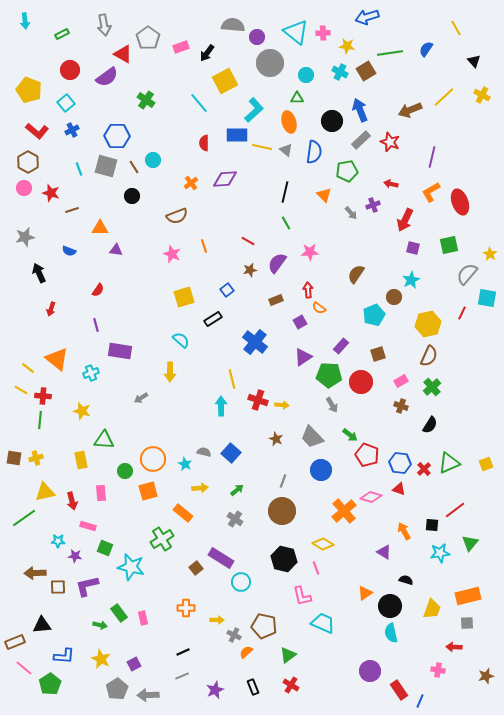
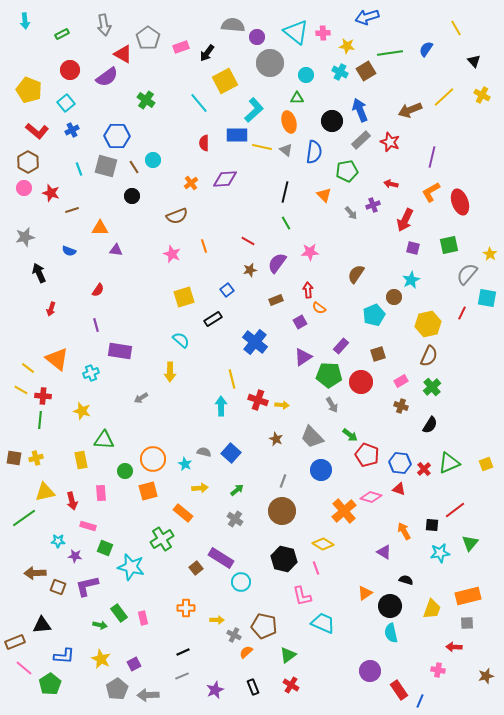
brown square at (58, 587): rotated 21 degrees clockwise
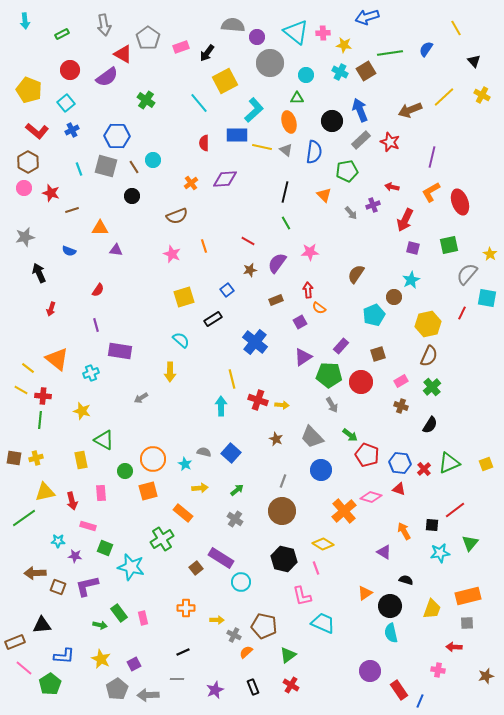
yellow star at (347, 46): moved 3 px left, 1 px up
red arrow at (391, 184): moved 1 px right, 3 px down
green triangle at (104, 440): rotated 25 degrees clockwise
gray line at (182, 676): moved 5 px left, 3 px down; rotated 24 degrees clockwise
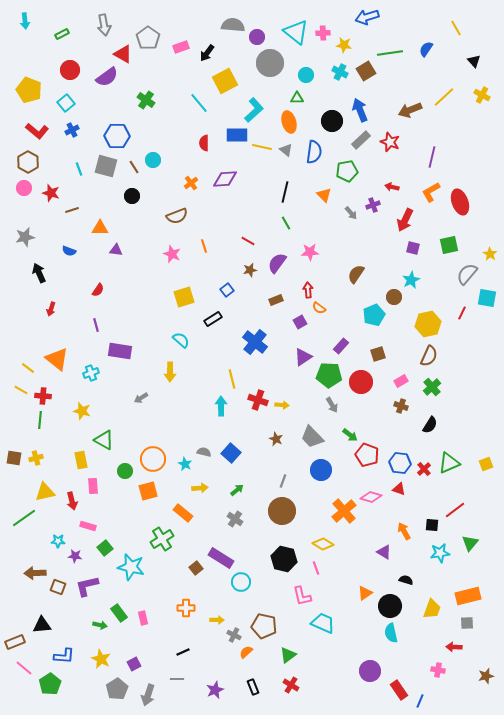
pink rectangle at (101, 493): moved 8 px left, 7 px up
green square at (105, 548): rotated 28 degrees clockwise
gray arrow at (148, 695): rotated 70 degrees counterclockwise
